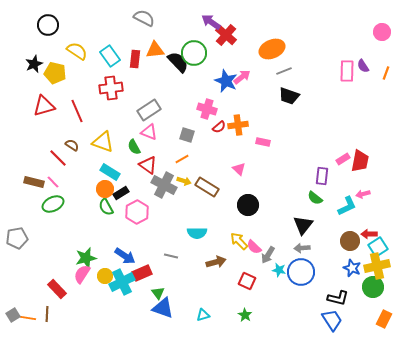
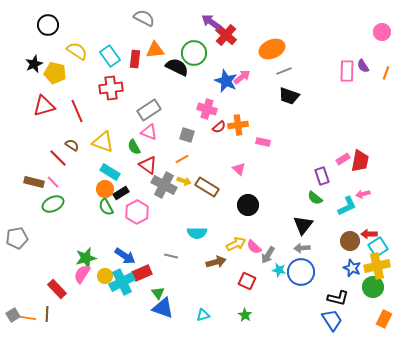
black semicircle at (178, 62): moved 1 px left, 5 px down; rotated 20 degrees counterclockwise
purple rectangle at (322, 176): rotated 24 degrees counterclockwise
yellow arrow at (239, 241): moved 3 px left, 3 px down; rotated 108 degrees clockwise
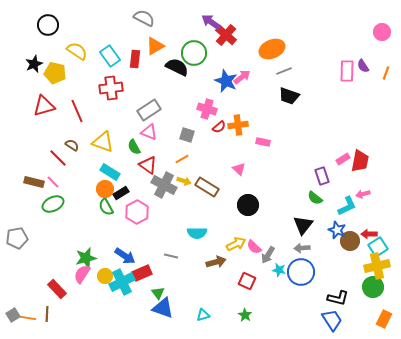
orange triangle at (155, 50): moved 4 px up; rotated 24 degrees counterclockwise
blue star at (352, 268): moved 15 px left, 38 px up
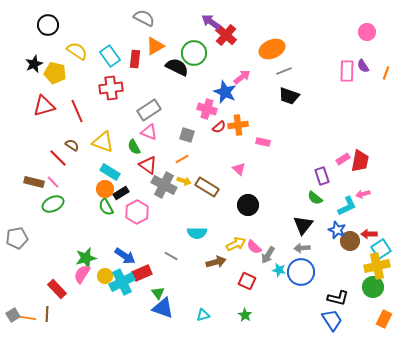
pink circle at (382, 32): moved 15 px left
blue star at (226, 81): moved 1 px left, 11 px down
cyan square at (378, 247): moved 3 px right, 2 px down
gray line at (171, 256): rotated 16 degrees clockwise
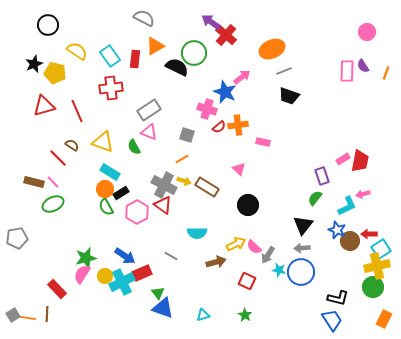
red triangle at (148, 165): moved 15 px right, 40 px down
green semicircle at (315, 198): rotated 91 degrees clockwise
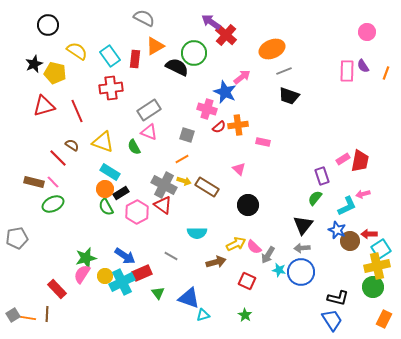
blue triangle at (163, 308): moved 26 px right, 10 px up
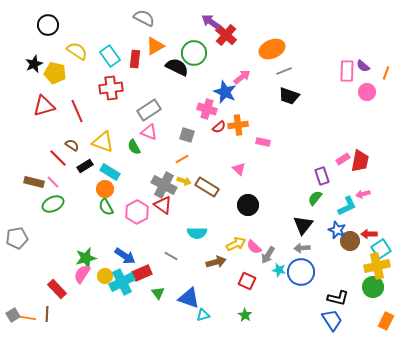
pink circle at (367, 32): moved 60 px down
purple semicircle at (363, 66): rotated 16 degrees counterclockwise
black rectangle at (121, 193): moved 36 px left, 27 px up
orange rectangle at (384, 319): moved 2 px right, 2 px down
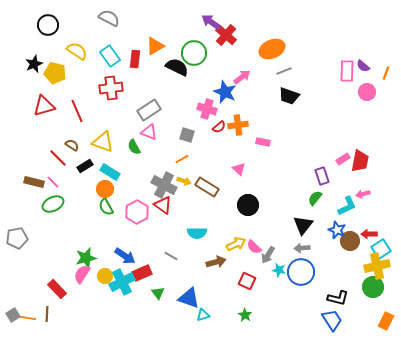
gray semicircle at (144, 18): moved 35 px left
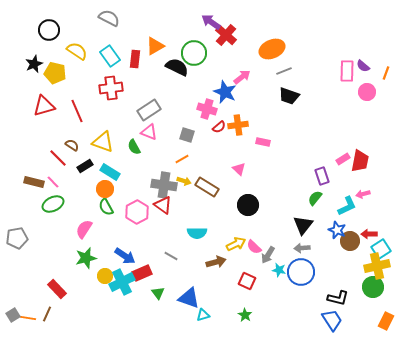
black circle at (48, 25): moved 1 px right, 5 px down
gray cross at (164, 185): rotated 20 degrees counterclockwise
pink semicircle at (82, 274): moved 2 px right, 45 px up
brown line at (47, 314): rotated 21 degrees clockwise
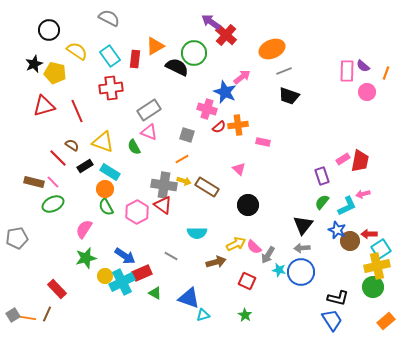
green semicircle at (315, 198): moved 7 px right, 4 px down
green triangle at (158, 293): moved 3 px left; rotated 24 degrees counterclockwise
orange rectangle at (386, 321): rotated 24 degrees clockwise
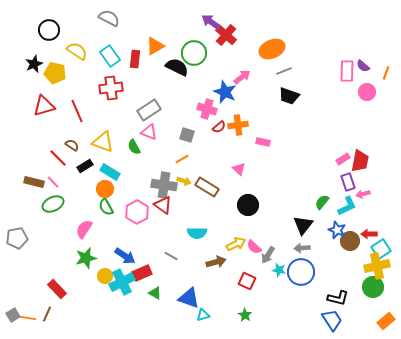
purple rectangle at (322, 176): moved 26 px right, 6 px down
